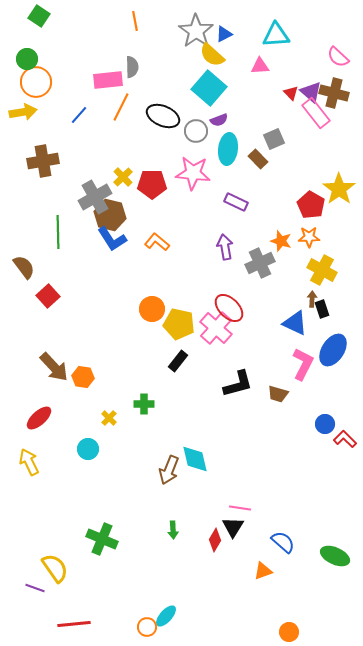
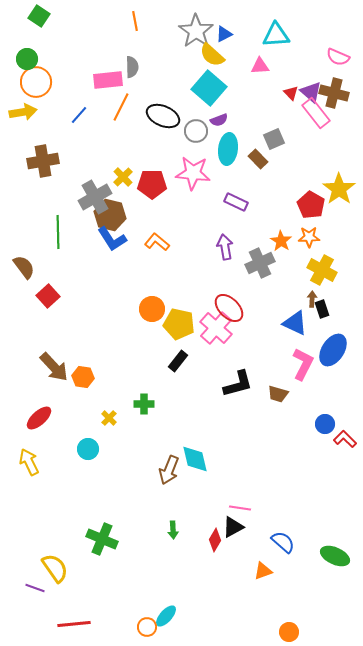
pink semicircle at (338, 57): rotated 20 degrees counterclockwise
orange star at (281, 241): rotated 15 degrees clockwise
black triangle at (233, 527): rotated 30 degrees clockwise
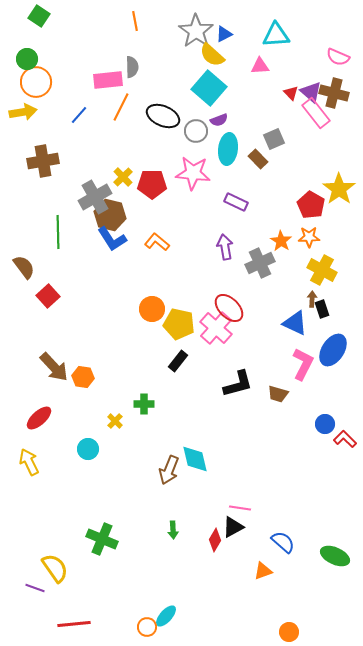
yellow cross at (109, 418): moved 6 px right, 3 px down
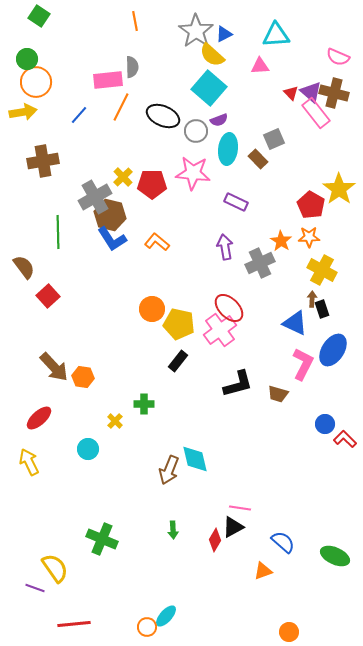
pink cross at (216, 328): moved 4 px right, 2 px down; rotated 12 degrees clockwise
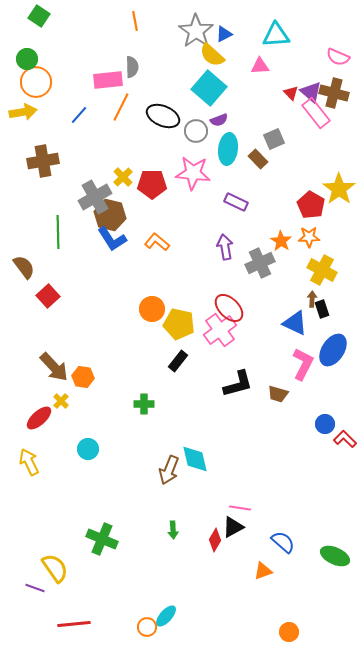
yellow cross at (115, 421): moved 54 px left, 20 px up
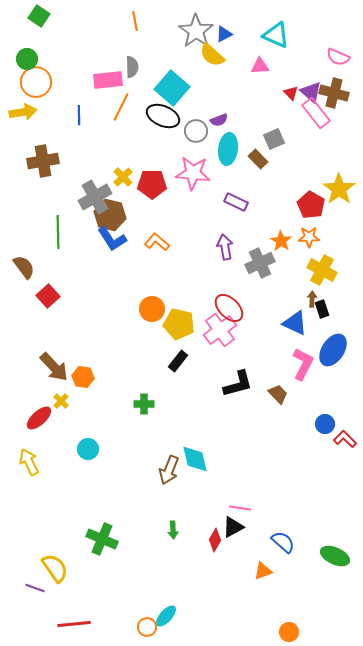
cyan triangle at (276, 35): rotated 28 degrees clockwise
cyan square at (209, 88): moved 37 px left
blue line at (79, 115): rotated 42 degrees counterclockwise
brown trapezoid at (278, 394): rotated 150 degrees counterclockwise
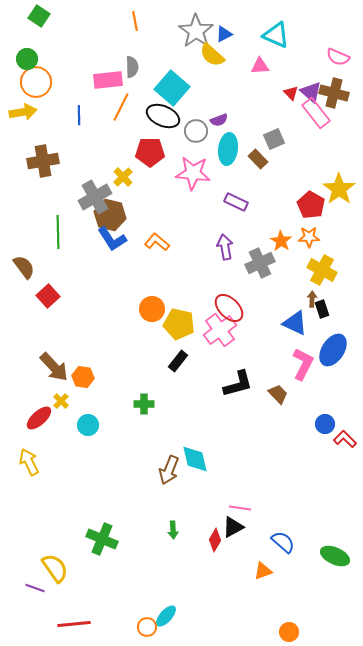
red pentagon at (152, 184): moved 2 px left, 32 px up
cyan circle at (88, 449): moved 24 px up
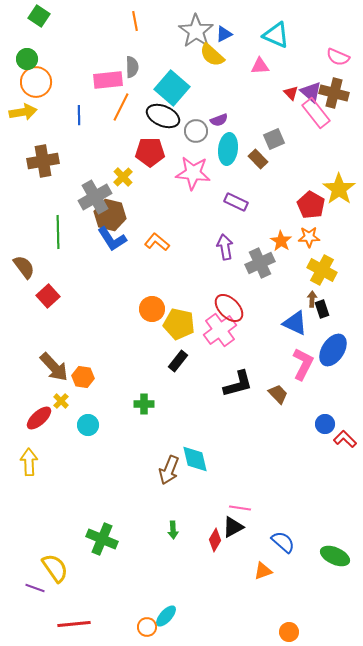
yellow arrow at (29, 462): rotated 24 degrees clockwise
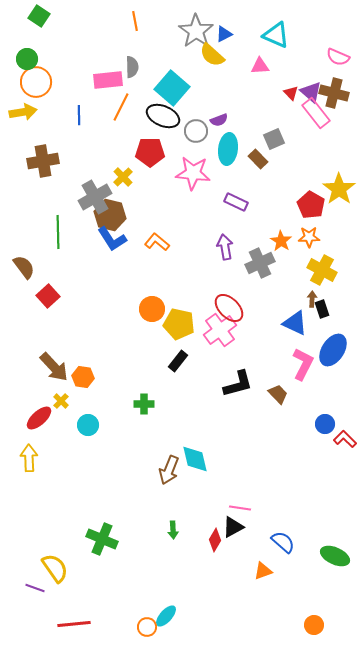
yellow arrow at (29, 462): moved 4 px up
orange circle at (289, 632): moved 25 px right, 7 px up
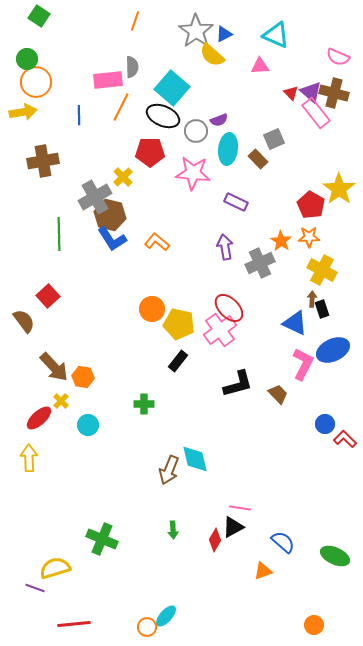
orange line at (135, 21): rotated 30 degrees clockwise
green line at (58, 232): moved 1 px right, 2 px down
brown semicircle at (24, 267): moved 54 px down
blue ellipse at (333, 350): rotated 32 degrees clockwise
yellow semicircle at (55, 568): rotated 72 degrees counterclockwise
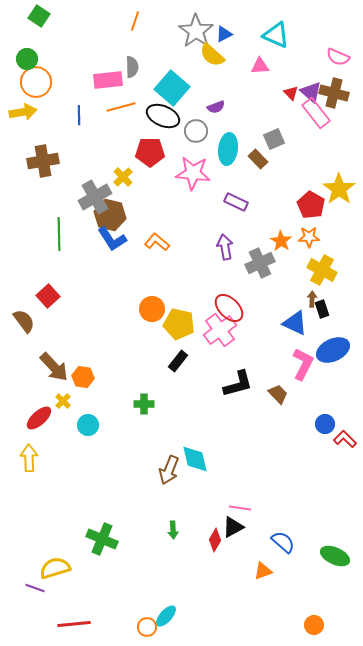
orange line at (121, 107): rotated 48 degrees clockwise
purple semicircle at (219, 120): moved 3 px left, 13 px up
yellow cross at (61, 401): moved 2 px right
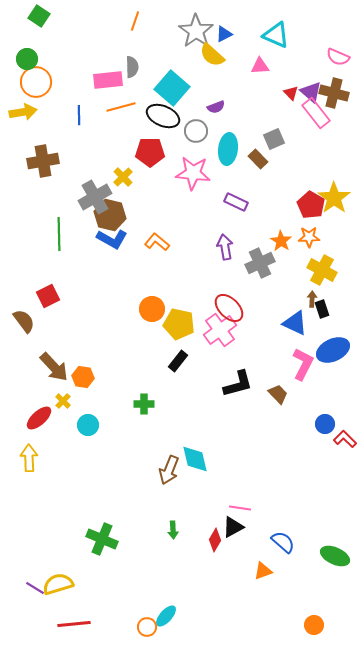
yellow star at (339, 189): moved 5 px left, 9 px down
blue L-shape at (112, 239): rotated 28 degrees counterclockwise
red square at (48, 296): rotated 15 degrees clockwise
yellow semicircle at (55, 568): moved 3 px right, 16 px down
purple line at (35, 588): rotated 12 degrees clockwise
